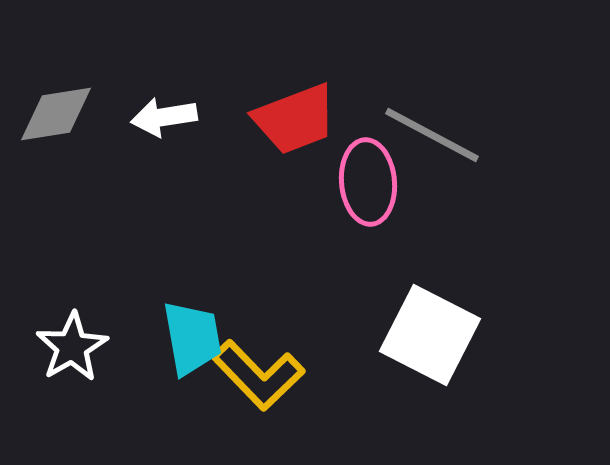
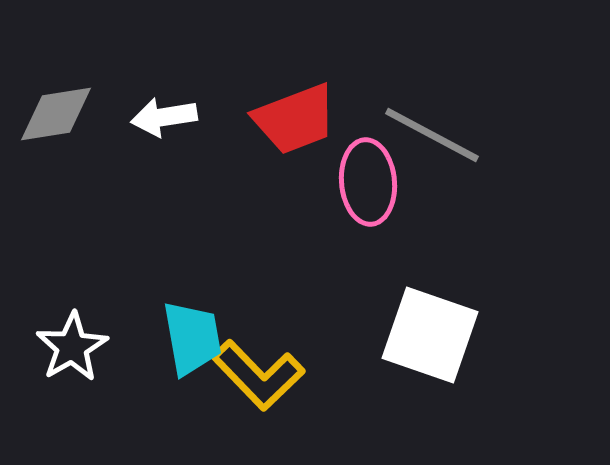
white square: rotated 8 degrees counterclockwise
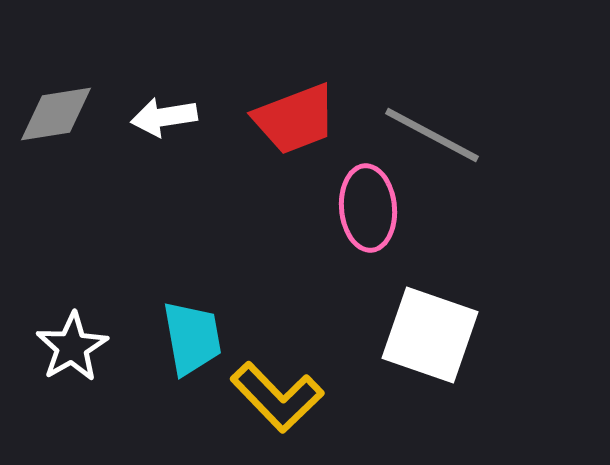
pink ellipse: moved 26 px down
yellow L-shape: moved 19 px right, 22 px down
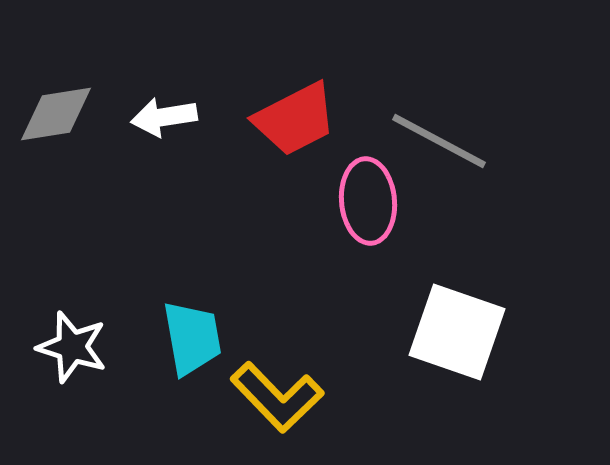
red trapezoid: rotated 6 degrees counterclockwise
gray line: moved 7 px right, 6 px down
pink ellipse: moved 7 px up
white square: moved 27 px right, 3 px up
white star: rotated 24 degrees counterclockwise
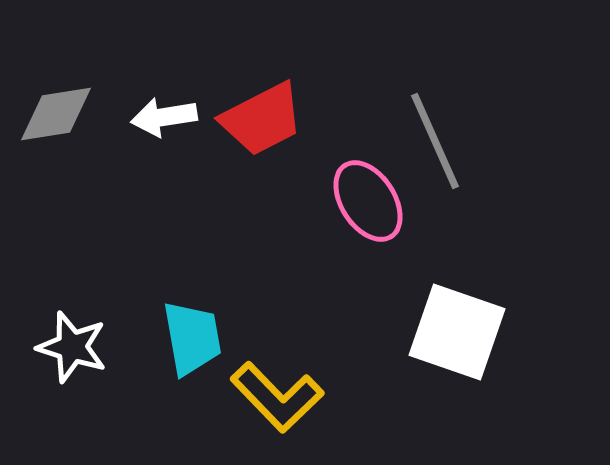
red trapezoid: moved 33 px left
gray line: moved 4 px left; rotated 38 degrees clockwise
pink ellipse: rotated 28 degrees counterclockwise
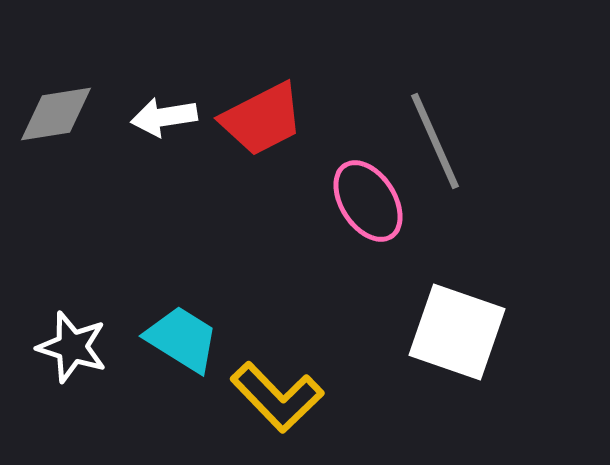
cyan trapezoid: moved 10 px left, 1 px down; rotated 48 degrees counterclockwise
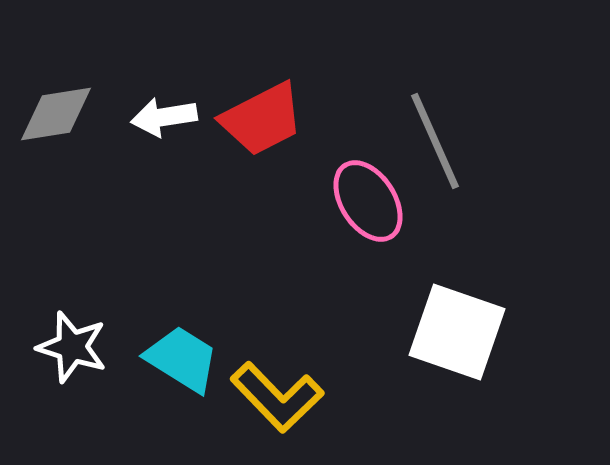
cyan trapezoid: moved 20 px down
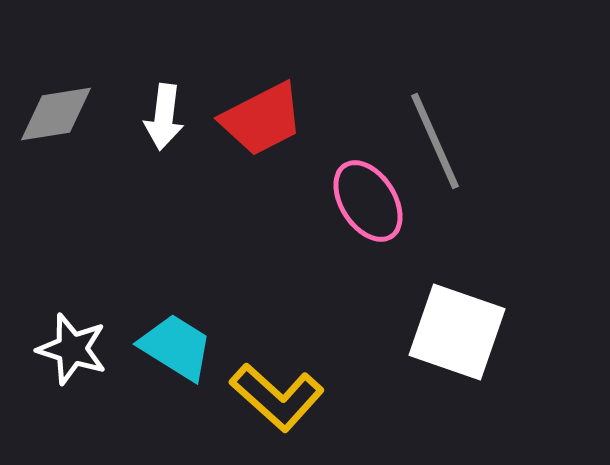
white arrow: rotated 74 degrees counterclockwise
white star: moved 2 px down
cyan trapezoid: moved 6 px left, 12 px up
yellow L-shape: rotated 4 degrees counterclockwise
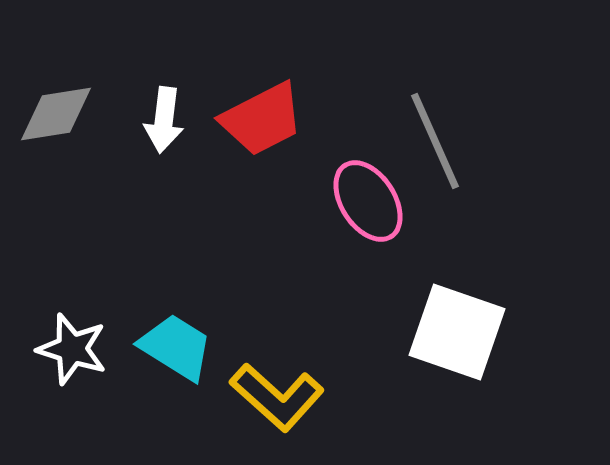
white arrow: moved 3 px down
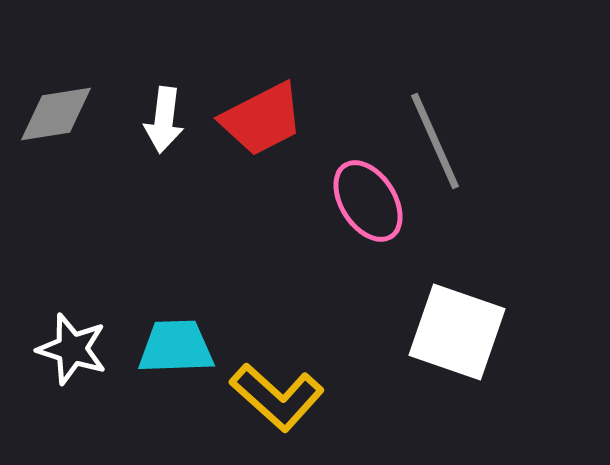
cyan trapezoid: rotated 34 degrees counterclockwise
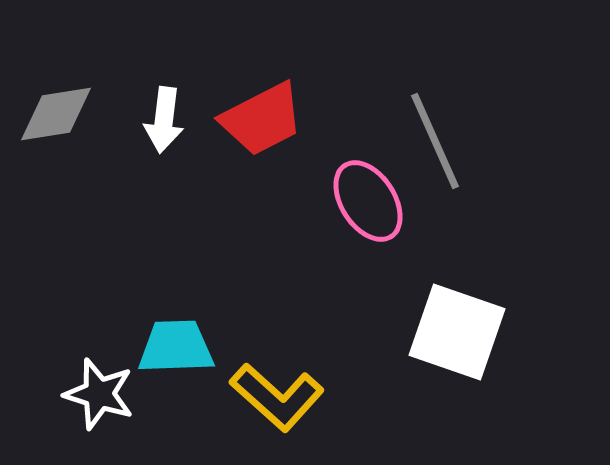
white star: moved 27 px right, 45 px down
